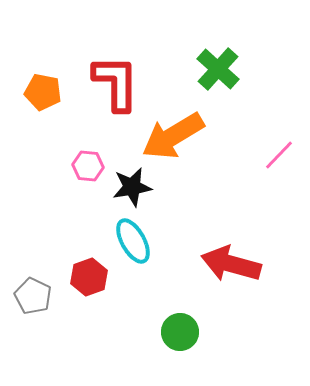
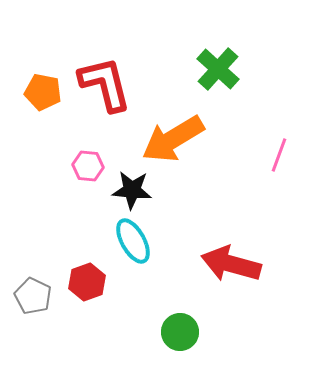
red L-shape: moved 11 px left, 1 px down; rotated 14 degrees counterclockwise
orange arrow: moved 3 px down
pink line: rotated 24 degrees counterclockwise
black star: moved 3 px down; rotated 15 degrees clockwise
red hexagon: moved 2 px left, 5 px down
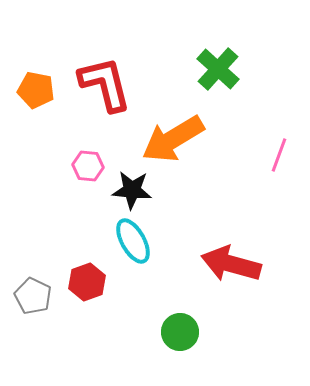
orange pentagon: moved 7 px left, 2 px up
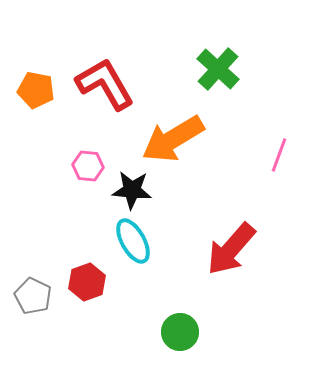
red L-shape: rotated 16 degrees counterclockwise
red arrow: moved 15 px up; rotated 64 degrees counterclockwise
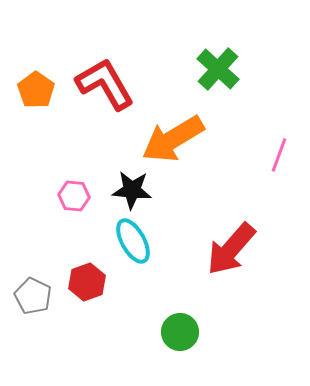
orange pentagon: rotated 24 degrees clockwise
pink hexagon: moved 14 px left, 30 px down
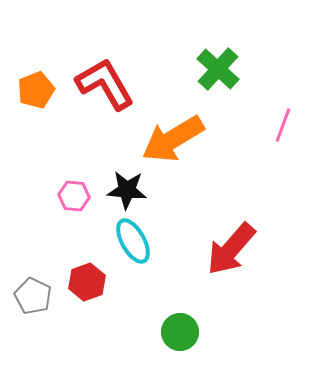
orange pentagon: rotated 15 degrees clockwise
pink line: moved 4 px right, 30 px up
black star: moved 5 px left
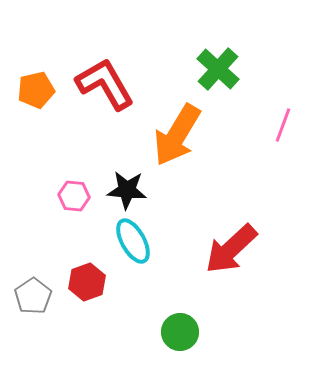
orange pentagon: rotated 9 degrees clockwise
orange arrow: moved 4 px right, 4 px up; rotated 28 degrees counterclockwise
red arrow: rotated 6 degrees clockwise
gray pentagon: rotated 12 degrees clockwise
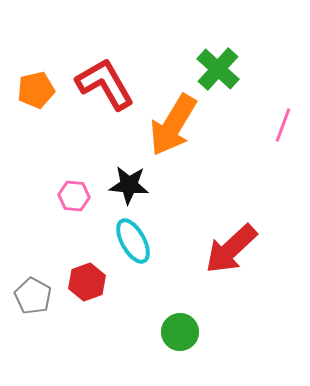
orange arrow: moved 4 px left, 10 px up
black star: moved 2 px right, 5 px up
gray pentagon: rotated 9 degrees counterclockwise
